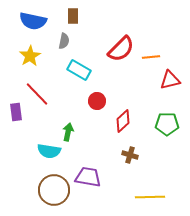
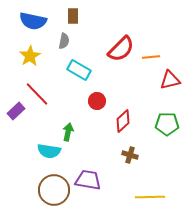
purple rectangle: moved 1 px up; rotated 54 degrees clockwise
purple trapezoid: moved 3 px down
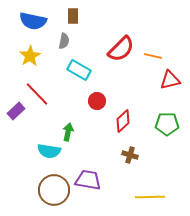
orange line: moved 2 px right, 1 px up; rotated 18 degrees clockwise
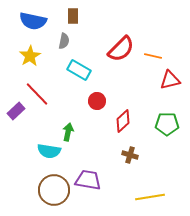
yellow line: rotated 8 degrees counterclockwise
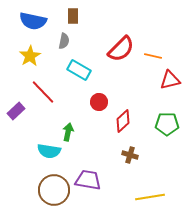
red line: moved 6 px right, 2 px up
red circle: moved 2 px right, 1 px down
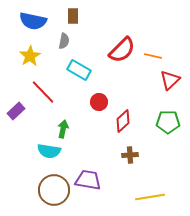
red semicircle: moved 1 px right, 1 px down
red triangle: rotated 30 degrees counterclockwise
green pentagon: moved 1 px right, 2 px up
green arrow: moved 5 px left, 3 px up
brown cross: rotated 21 degrees counterclockwise
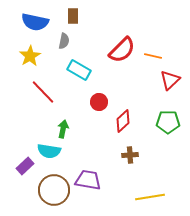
blue semicircle: moved 2 px right, 1 px down
purple rectangle: moved 9 px right, 55 px down
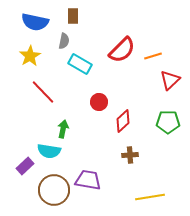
orange line: rotated 30 degrees counterclockwise
cyan rectangle: moved 1 px right, 6 px up
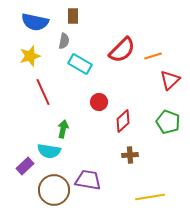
yellow star: rotated 15 degrees clockwise
red line: rotated 20 degrees clockwise
green pentagon: rotated 20 degrees clockwise
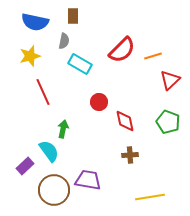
red diamond: moved 2 px right; rotated 60 degrees counterclockwise
cyan semicircle: rotated 135 degrees counterclockwise
